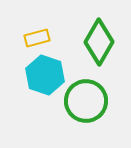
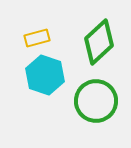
green diamond: rotated 18 degrees clockwise
green circle: moved 10 px right
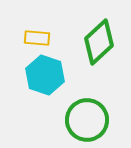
yellow rectangle: rotated 20 degrees clockwise
green circle: moved 9 px left, 19 px down
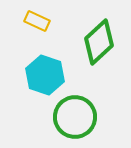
yellow rectangle: moved 17 px up; rotated 20 degrees clockwise
green circle: moved 12 px left, 3 px up
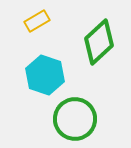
yellow rectangle: rotated 55 degrees counterclockwise
green circle: moved 2 px down
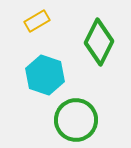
green diamond: rotated 21 degrees counterclockwise
green circle: moved 1 px right, 1 px down
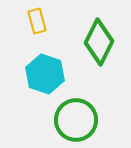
yellow rectangle: rotated 75 degrees counterclockwise
cyan hexagon: moved 1 px up
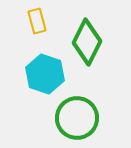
green diamond: moved 12 px left
green circle: moved 1 px right, 2 px up
